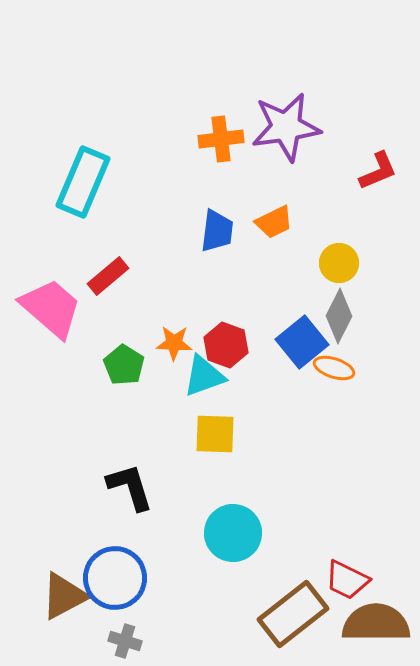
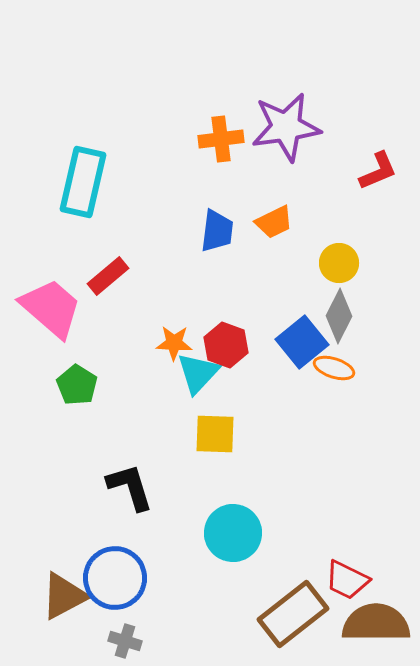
cyan rectangle: rotated 10 degrees counterclockwise
green pentagon: moved 47 px left, 20 px down
cyan triangle: moved 6 px left, 3 px up; rotated 27 degrees counterclockwise
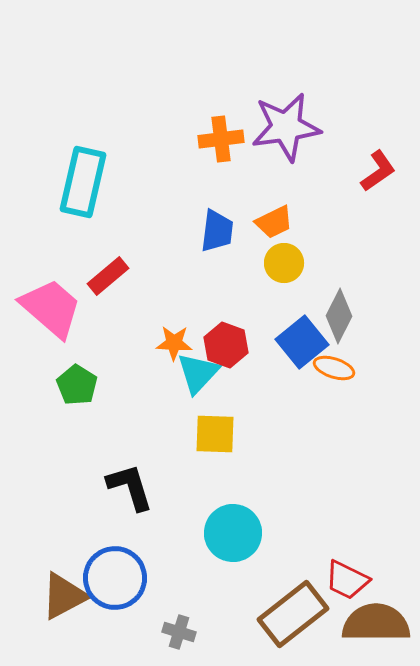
red L-shape: rotated 12 degrees counterclockwise
yellow circle: moved 55 px left
gray cross: moved 54 px right, 9 px up
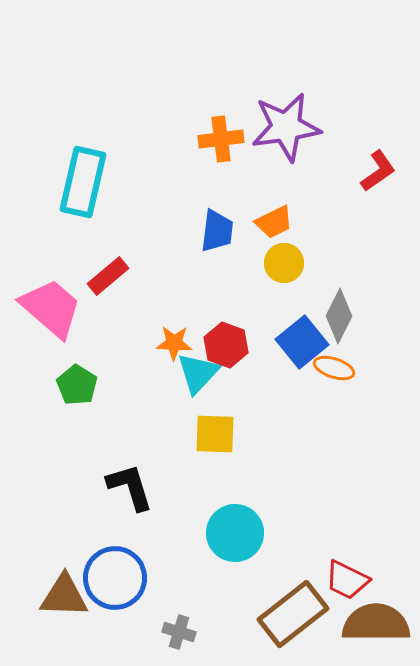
cyan circle: moved 2 px right
brown triangle: rotated 30 degrees clockwise
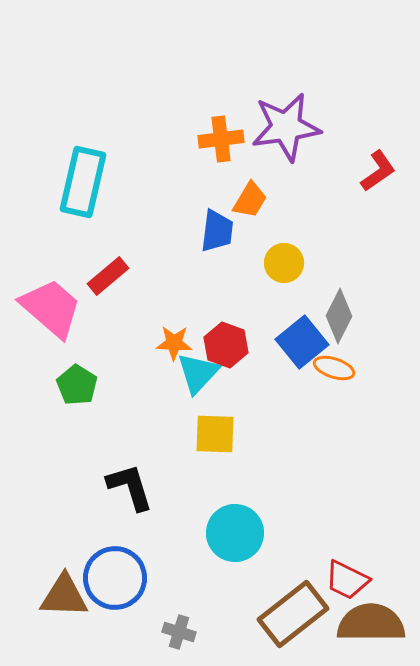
orange trapezoid: moved 24 px left, 22 px up; rotated 33 degrees counterclockwise
brown semicircle: moved 5 px left
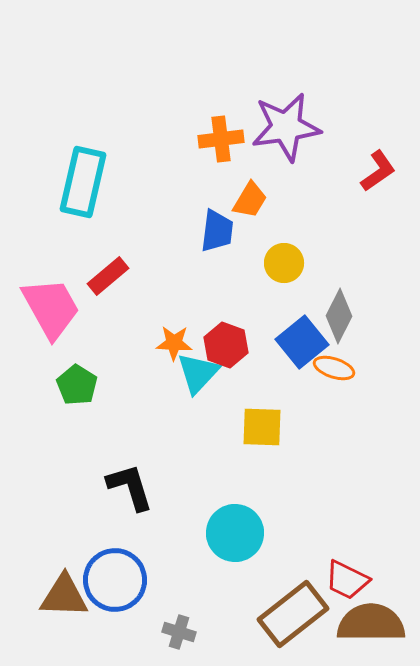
pink trapezoid: rotated 20 degrees clockwise
yellow square: moved 47 px right, 7 px up
blue circle: moved 2 px down
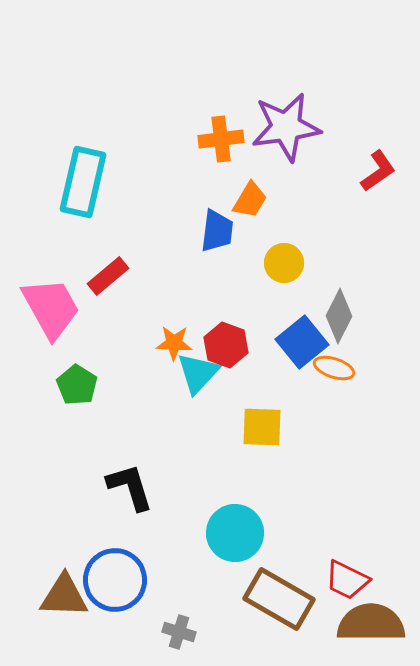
brown rectangle: moved 14 px left, 15 px up; rotated 68 degrees clockwise
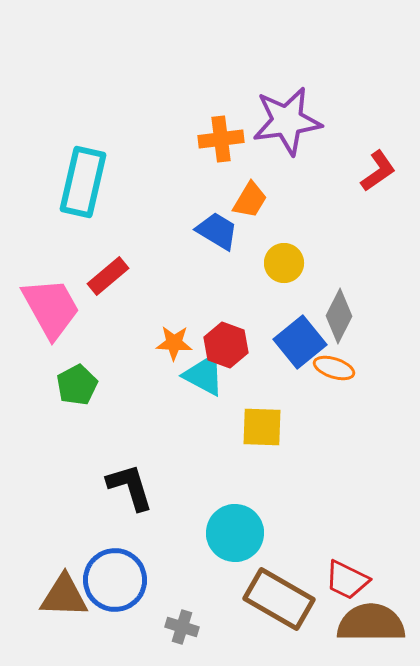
purple star: moved 1 px right, 6 px up
blue trapezoid: rotated 66 degrees counterclockwise
blue square: moved 2 px left
cyan triangle: moved 6 px right, 2 px down; rotated 45 degrees counterclockwise
green pentagon: rotated 12 degrees clockwise
gray cross: moved 3 px right, 5 px up
